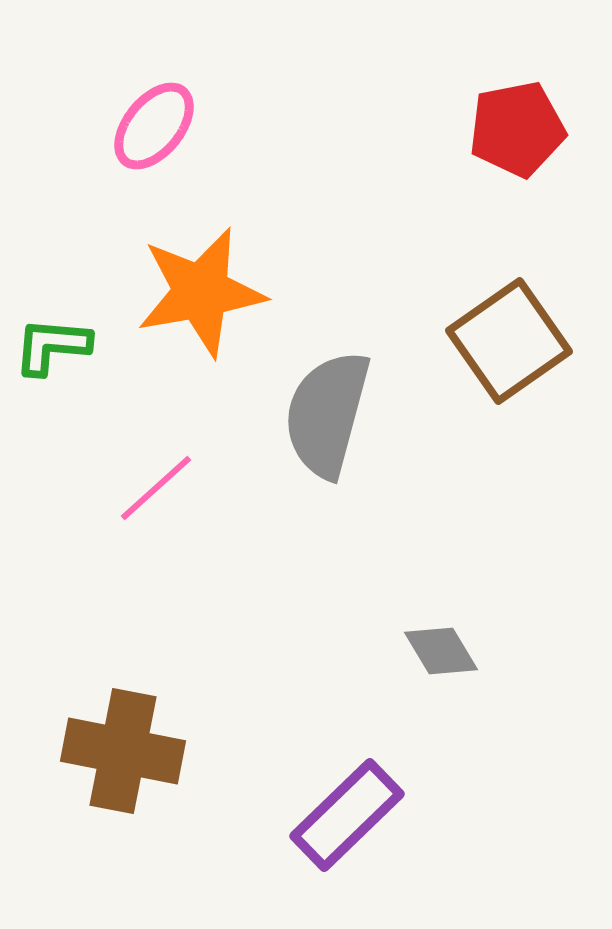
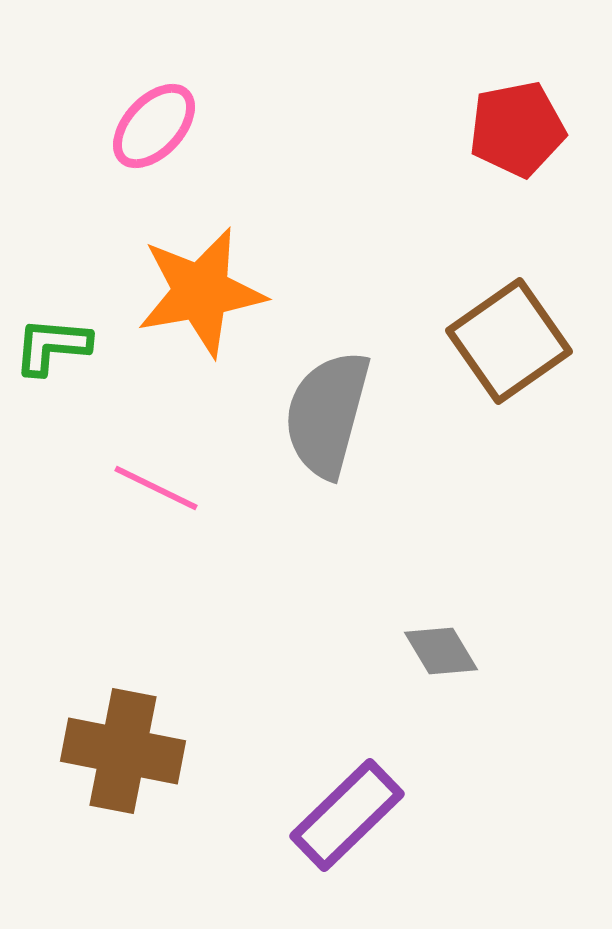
pink ellipse: rotated 4 degrees clockwise
pink line: rotated 68 degrees clockwise
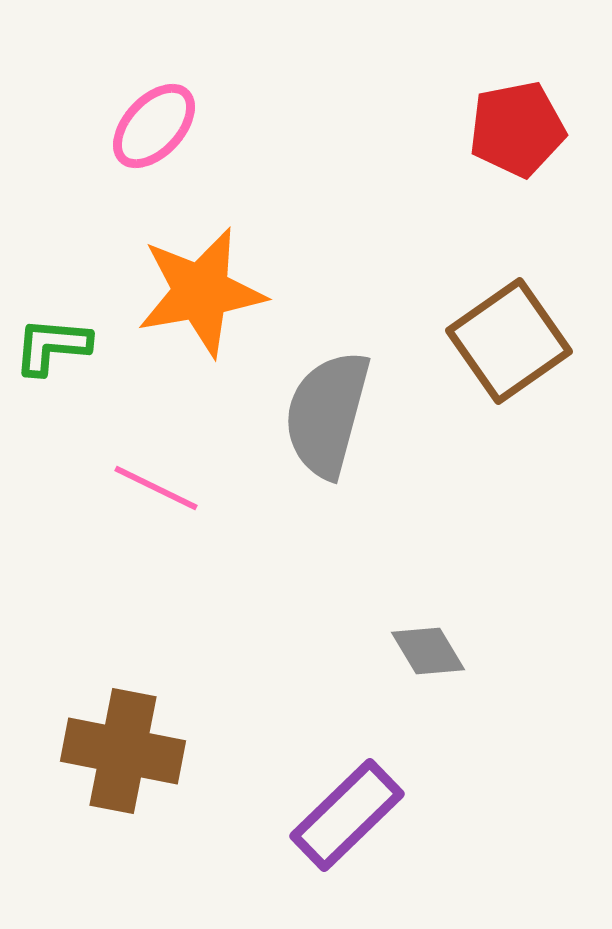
gray diamond: moved 13 px left
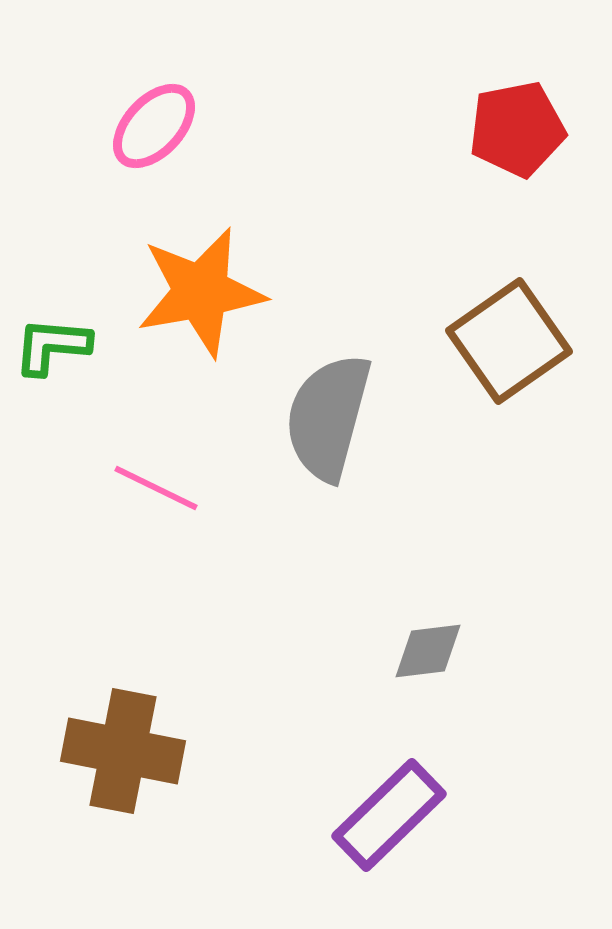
gray semicircle: moved 1 px right, 3 px down
gray diamond: rotated 66 degrees counterclockwise
purple rectangle: moved 42 px right
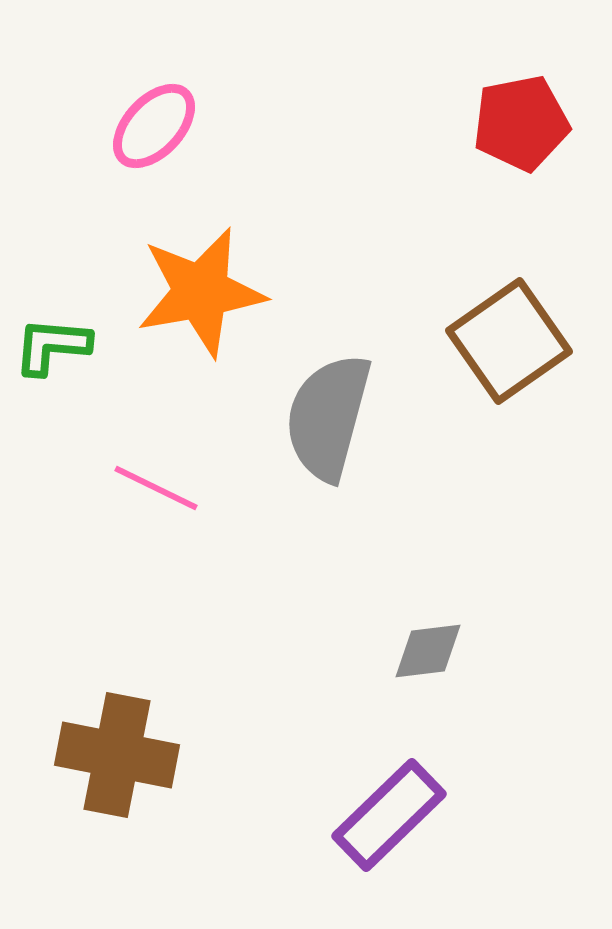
red pentagon: moved 4 px right, 6 px up
brown cross: moved 6 px left, 4 px down
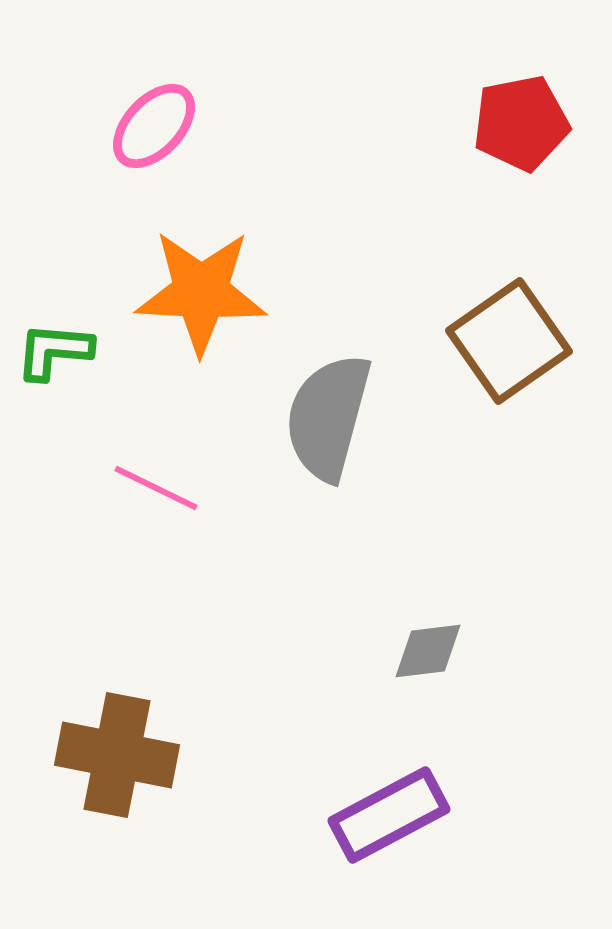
orange star: rotated 13 degrees clockwise
green L-shape: moved 2 px right, 5 px down
purple rectangle: rotated 16 degrees clockwise
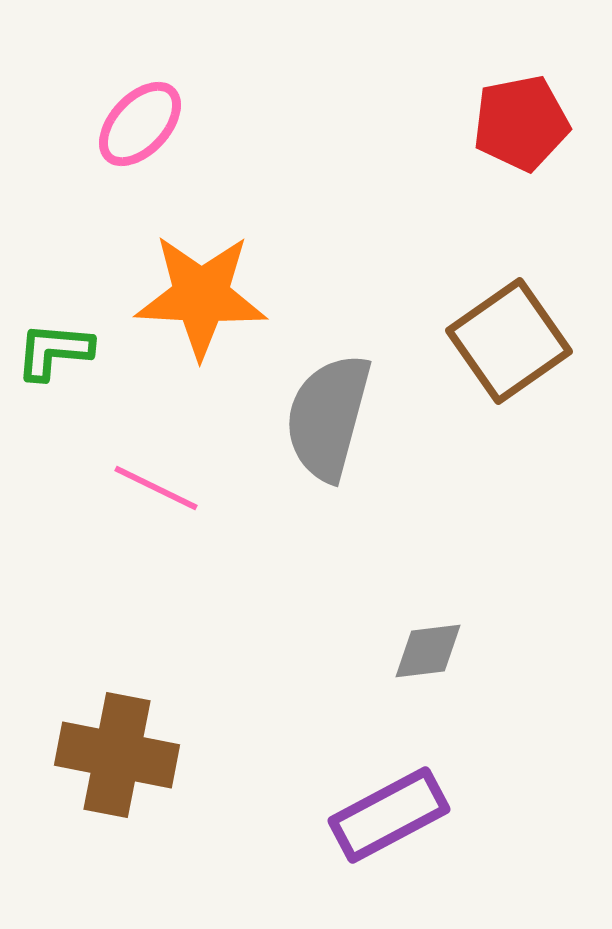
pink ellipse: moved 14 px left, 2 px up
orange star: moved 4 px down
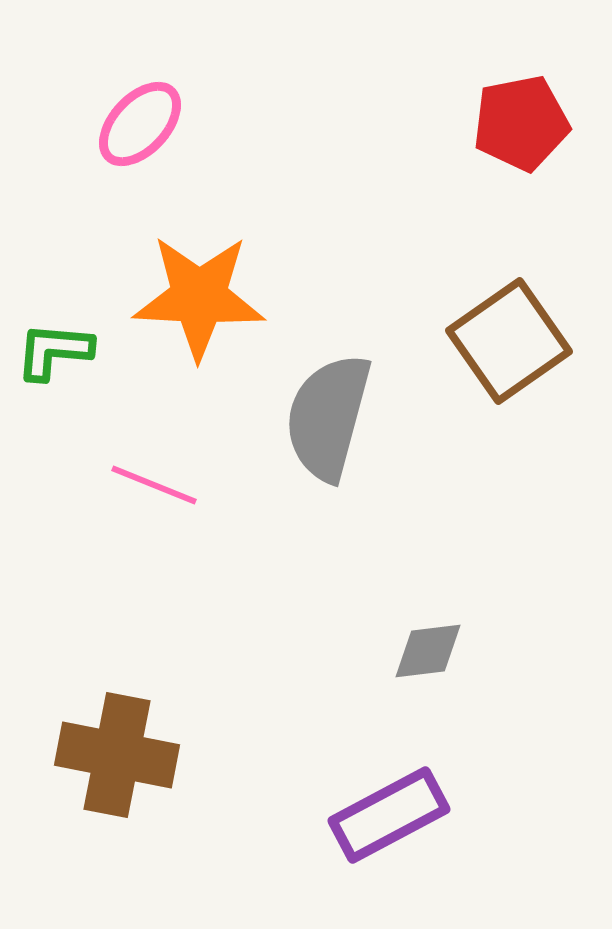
orange star: moved 2 px left, 1 px down
pink line: moved 2 px left, 3 px up; rotated 4 degrees counterclockwise
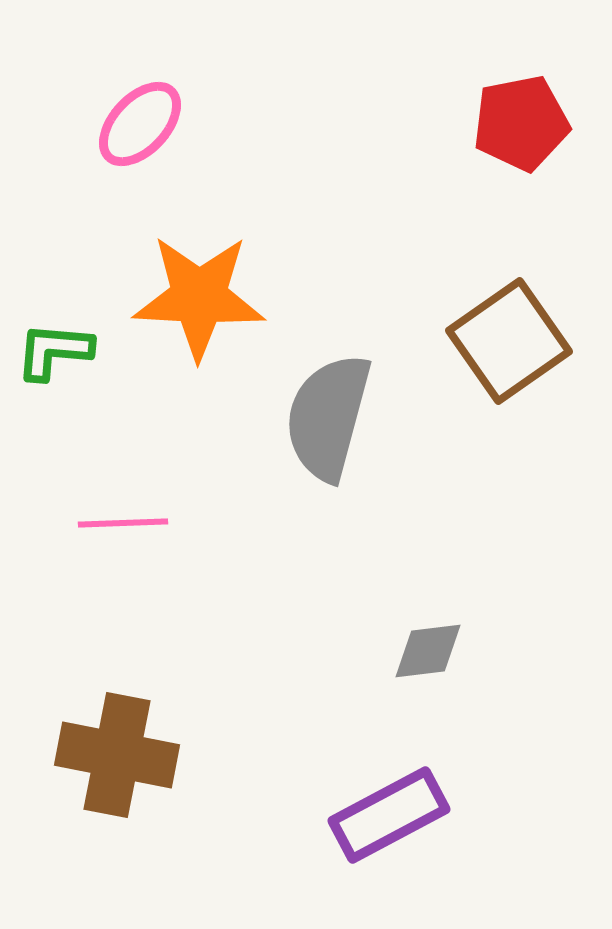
pink line: moved 31 px left, 38 px down; rotated 24 degrees counterclockwise
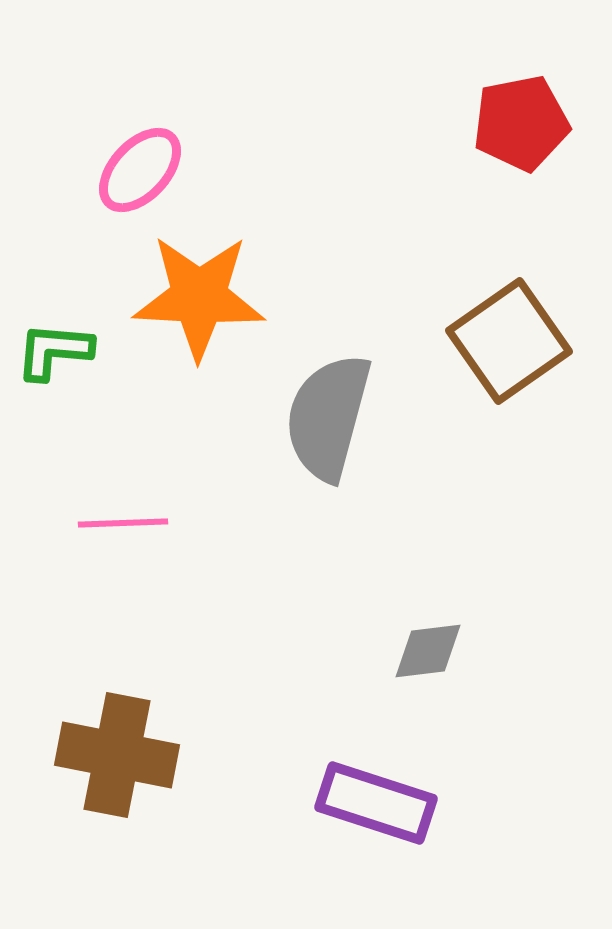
pink ellipse: moved 46 px down
purple rectangle: moved 13 px left, 12 px up; rotated 46 degrees clockwise
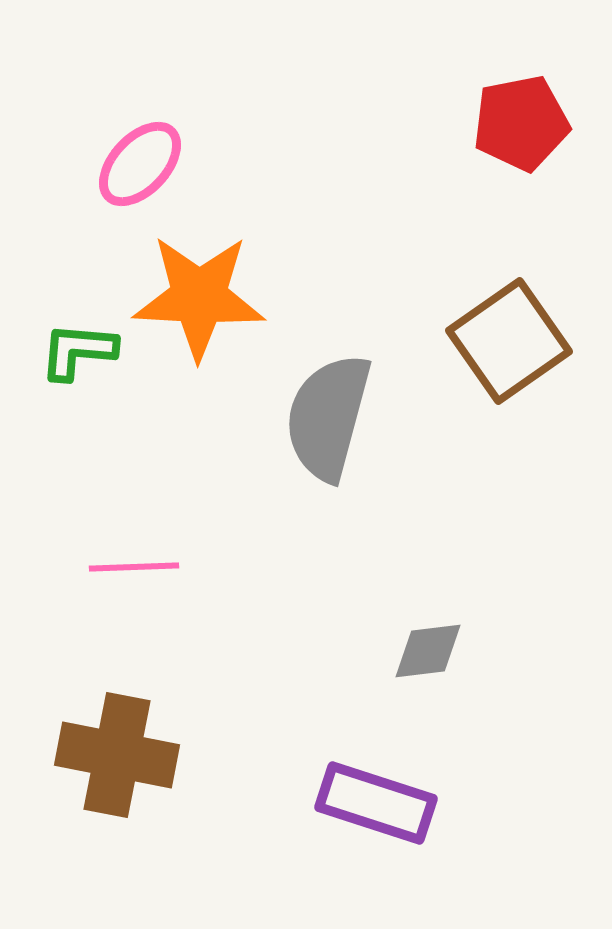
pink ellipse: moved 6 px up
green L-shape: moved 24 px right
pink line: moved 11 px right, 44 px down
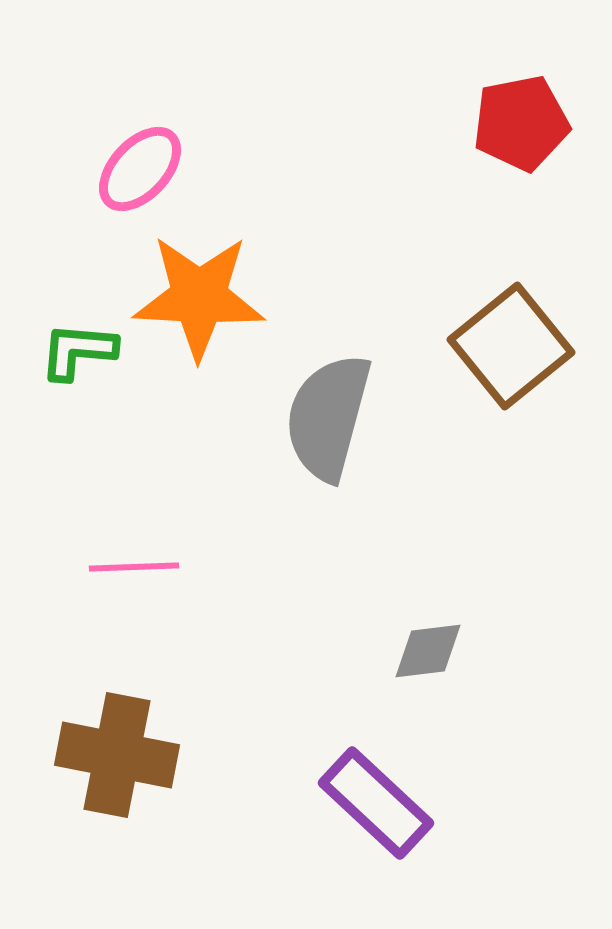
pink ellipse: moved 5 px down
brown square: moved 2 px right, 5 px down; rotated 4 degrees counterclockwise
purple rectangle: rotated 25 degrees clockwise
